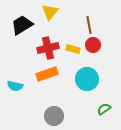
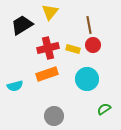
cyan semicircle: rotated 28 degrees counterclockwise
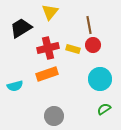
black trapezoid: moved 1 px left, 3 px down
cyan circle: moved 13 px right
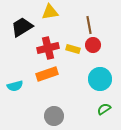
yellow triangle: rotated 42 degrees clockwise
black trapezoid: moved 1 px right, 1 px up
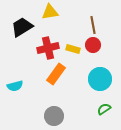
brown line: moved 4 px right
orange rectangle: moved 9 px right; rotated 35 degrees counterclockwise
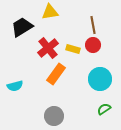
red cross: rotated 25 degrees counterclockwise
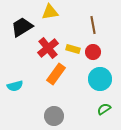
red circle: moved 7 px down
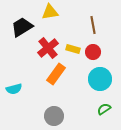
cyan semicircle: moved 1 px left, 3 px down
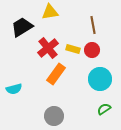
red circle: moved 1 px left, 2 px up
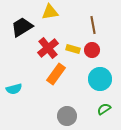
gray circle: moved 13 px right
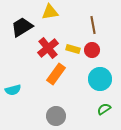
cyan semicircle: moved 1 px left, 1 px down
gray circle: moved 11 px left
